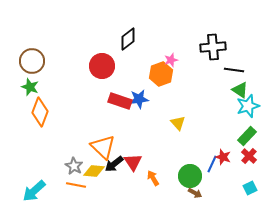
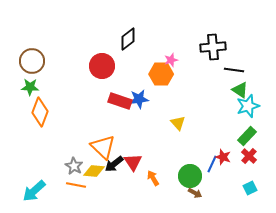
orange hexagon: rotated 20 degrees clockwise
green star: rotated 18 degrees counterclockwise
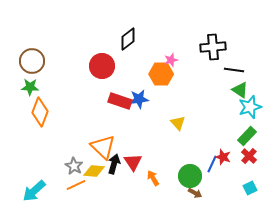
cyan star: moved 2 px right, 1 px down
black arrow: rotated 144 degrees clockwise
orange line: rotated 36 degrees counterclockwise
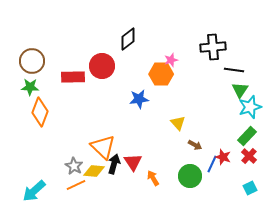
green triangle: rotated 30 degrees clockwise
red rectangle: moved 47 px left, 24 px up; rotated 20 degrees counterclockwise
brown arrow: moved 48 px up
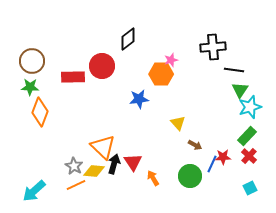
red star: rotated 21 degrees counterclockwise
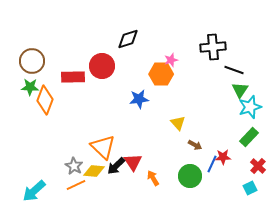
black diamond: rotated 20 degrees clockwise
black line: rotated 12 degrees clockwise
orange diamond: moved 5 px right, 12 px up
green rectangle: moved 2 px right, 1 px down
red cross: moved 9 px right, 10 px down
black arrow: moved 2 px right, 2 px down; rotated 150 degrees counterclockwise
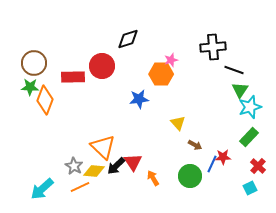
brown circle: moved 2 px right, 2 px down
orange line: moved 4 px right, 2 px down
cyan arrow: moved 8 px right, 2 px up
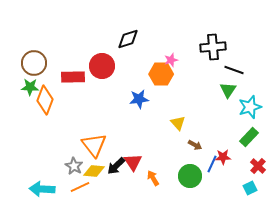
green triangle: moved 12 px left
orange triangle: moved 9 px left, 2 px up; rotated 8 degrees clockwise
cyan arrow: rotated 45 degrees clockwise
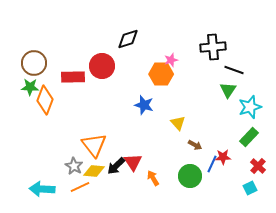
blue star: moved 5 px right, 6 px down; rotated 24 degrees clockwise
